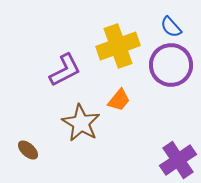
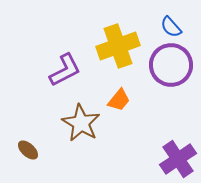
purple cross: moved 1 px up
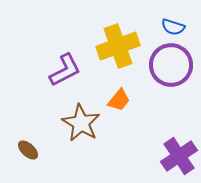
blue semicircle: moved 2 px right; rotated 30 degrees counterclockwise
purple cross: moved 1 px right, 3 px up
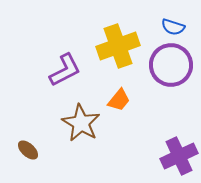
purple cross: rotated 9 degrees clockwise
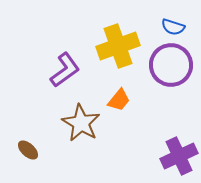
purple L-shape: rotated 9 degrees counterclockwise
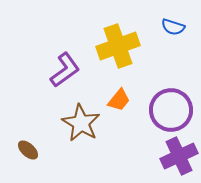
purple circle: moved 45 px down
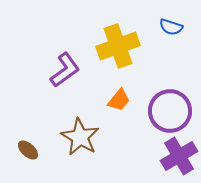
blue semicircle: moved 2 px left
purple circle: moved 1 px left, 1 px down
brown star: moved 1 px left, 14 px down
purple cross: rotated 6 degrees counterclockwise
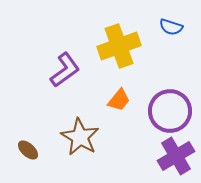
yellow cross: moved 1 px right
purple cross: moved 3 px left
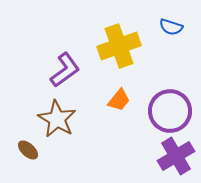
brown star: moved 23 px left, 18 px up
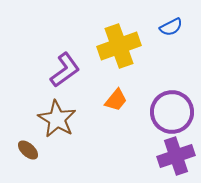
blue semicircle: rotated 45 degrees counterclockwise
orange trapezoid: moved 3 px left
purple circle: moved 2 px right, 1 px down
purple cross: rotated 12 degrees clockwise
